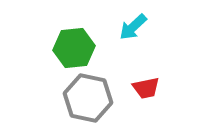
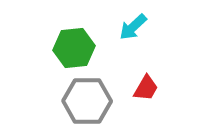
red trapezoid: rotated 48 degrees counterclockwise
gray hexagon: moved 1 px left, 3 px down; rotated 12 degrees counterclockwise
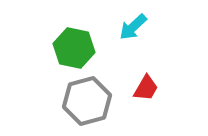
green hexagon: rotated 18 degrees clockwise
gray hexagon: rotated 15 degrees counterclockwise
